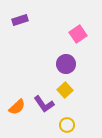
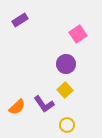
purple rectangle: rotated 14 degrees counterclockwise
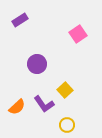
purple circle: moved 29 px left
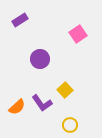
purple circle: moved 3 px right, 5 px up
purple L-shape: moved 2 px left, 1 px up
yellow circle: moved 3 px right
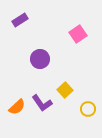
yellow circle: moved 18 px right, 16 px up
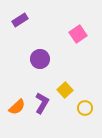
purple L-shape: rotated 115 degrees counterclockwise
yellow circle: moved 3 px left, 1 px up
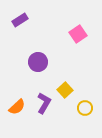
purple circle: moved 2 px left, 3 px down
purple L-shape: moved 2 px right
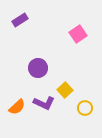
purple circle: moved 6 px down
purple L-shape: rotated 85 degrees clockwise
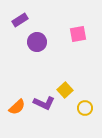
pink square: rotated 24 degrees clockwise
purple circle: moved 1 px left, 26 px up
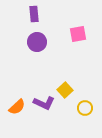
purple rectangle: moved 14 px right, 6 px up; rotated 63 degrees counterclockwise
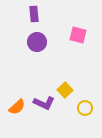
pink square: moved 1 px down; rotated 24 degrees clockwise
